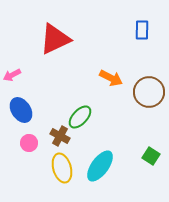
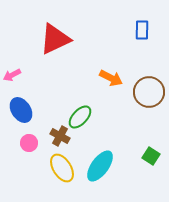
yellow ellipse: rotated 16 degrees counterclockwise
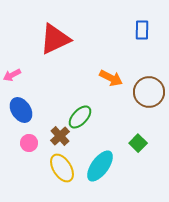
brown cross: rotated 18 degrees clockwise
green square: moved 13 px left, 13 px up; rotated 12 degrees clockwise
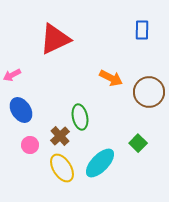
green ellipse: rotated 55 degrees counterclockwise
pink circle: moved 1 px right, 2 px down
cyan ellipse: moved 3 px up; rotated 8 degrees clockwise
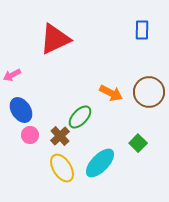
orange arrow: moved 15 px down
green ellipse: rotated 55 degrees clockwise
pink circle: moved 10 px up
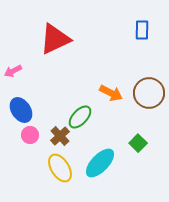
pink arrow: moved 1 px right, 4 px up
brown circle: moved 1 px down
yellow ellipse: moved 2 px left
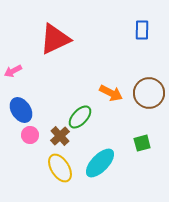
green square: moved 4 px right; rotated 30 degrees clockwise
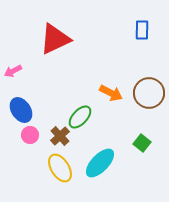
green square: rotated 36 degrees counterclockwise
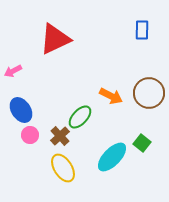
orange arrow: moved 3 px down
cyan ellipse: moved 12 px right, 6 px up
yellow ellipse: moved 3 px right
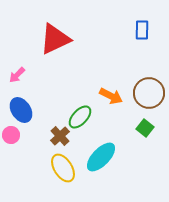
pink arrow: moved 4 px right, 4 px down; rotated 18 degrees counterclockwise
pink circle: moved 19 px left
green square: moved 3 px right, 15 px up
cyan ellipse: moved 11 px left
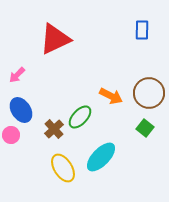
brown cross: moved 6 px left, 7 px up
